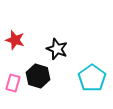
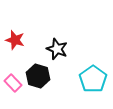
cyan pentagon: moved 1 px right, 1 px down
pink rectangle: rotated 60 degrees counterclockwise
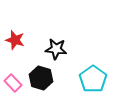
black star: moved 1 px left; rotated 15 degrees counterclockwise
black hexagon: moved 3 px right, 2 px down
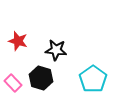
red star: moved 3 px right, 1 px down
black star: moved 1 px down
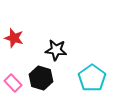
red star: moved 4 px left, 3 px up
cyan pentagon: moved 1 px left, 1 px up
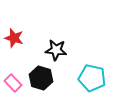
cyan pentagon: rotated 24 degrees counterclockwise
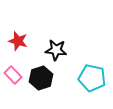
red star: moved 4 px right, 3 px down
black hexagon: rotated 25 degrees clockwise
pink rectangle: moved 8 px up
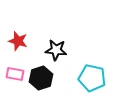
pink rectangle: moved 2 px right, 1 px up; rotated 36 degrees counterclockwise
